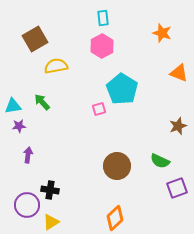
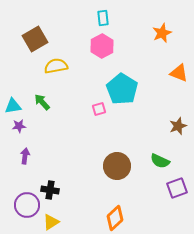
orange star: rotated 30 degrees clockwise
purple arrow: moved 3 px left, 1 px down
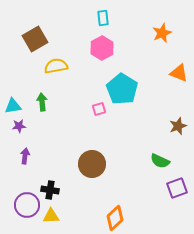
pink hexagon: moved 2 px down
green arrow: rotated 36 degrees clockwise
brown circle: moved 25 px left, 2 px up
yellow triangle: moved 6 px up; rotated 30 degrees clockwise
